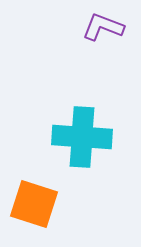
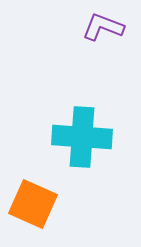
orange square: moved 1 px left; rotated 6 degrees clockwise
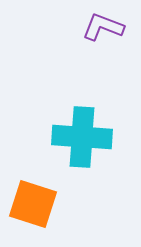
orange square: rotated 6 degrees counterclockwise
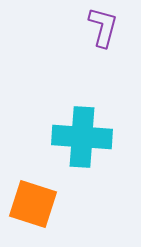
purple L-shape: rotated 84 degrees clockwise
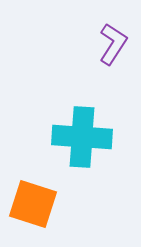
purple L-shape: moved 10 px right, 17 px down; rotated 18 degrees clockwise
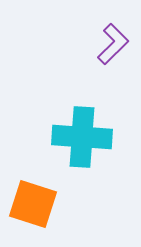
purple L-shape: rotated 12 degrees clockwise
